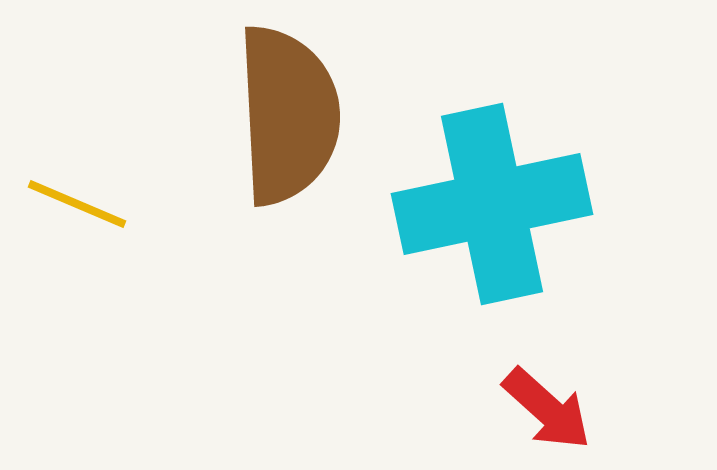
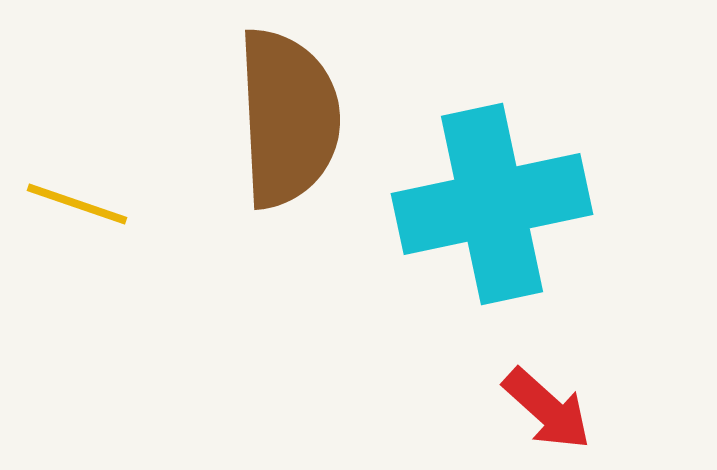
brown semicircle: moved 3 px down
yellow line: rotated 4 degrees counterclockwise
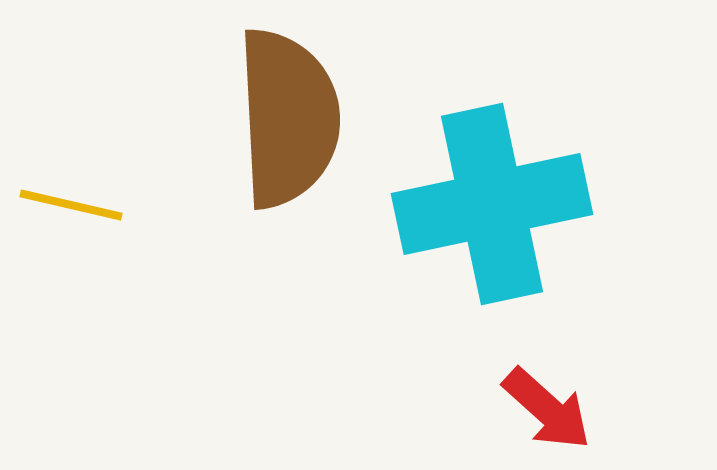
yellow line: moved 6 px left, 1 px down; rotated 6 degrees counterclockwise
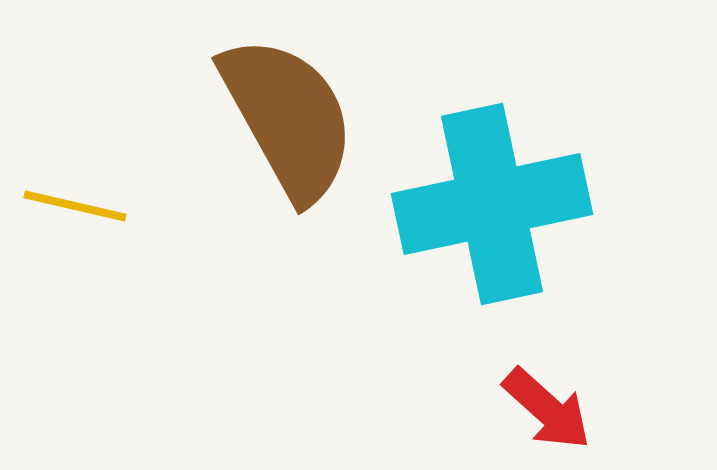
brown semicircle: rotated 26 degrees counterclockwise
yellow line: moved 4 px right, 1 px down
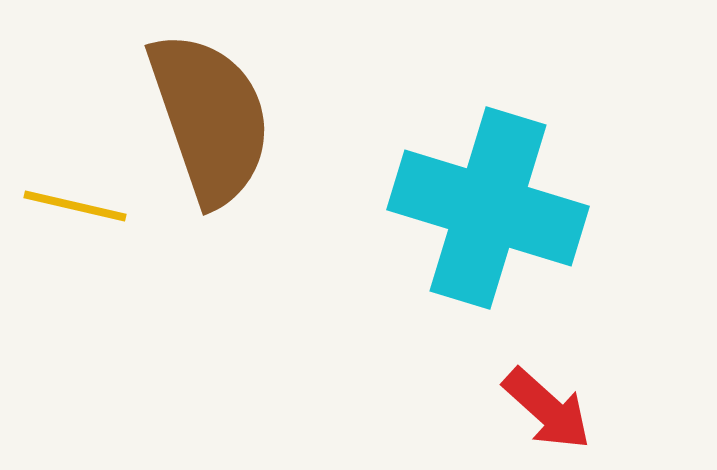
brown semicircle: moved 78 px left; rotated 10 degrees clockwise
cyan cross: moved 4 px left, 4 px down; rotated 29 degrees clockwise
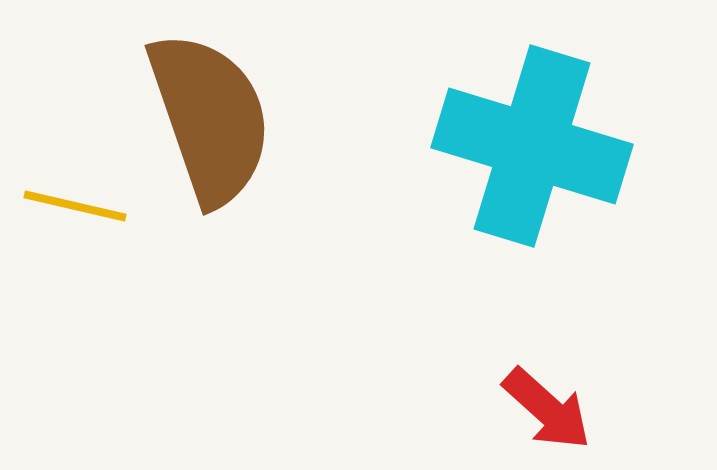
cyan cross: moved 44 px right, 62 px up
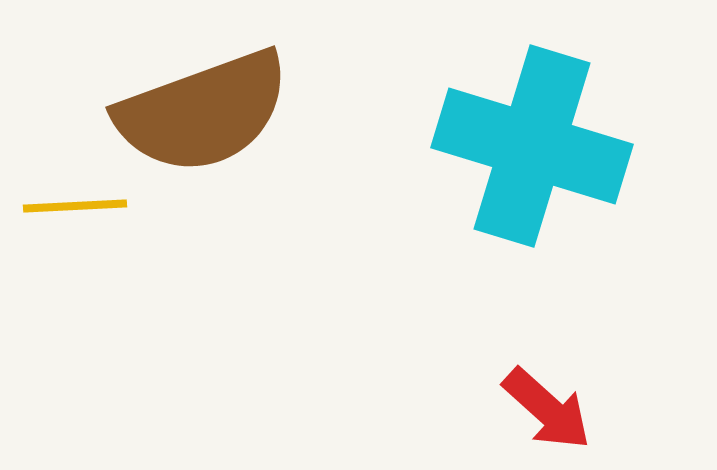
brown semicircle: moved 7 px left, 6 px up; rotated 89 degrees clockwise
yellow line: rotated 16 degrees counterclockwise
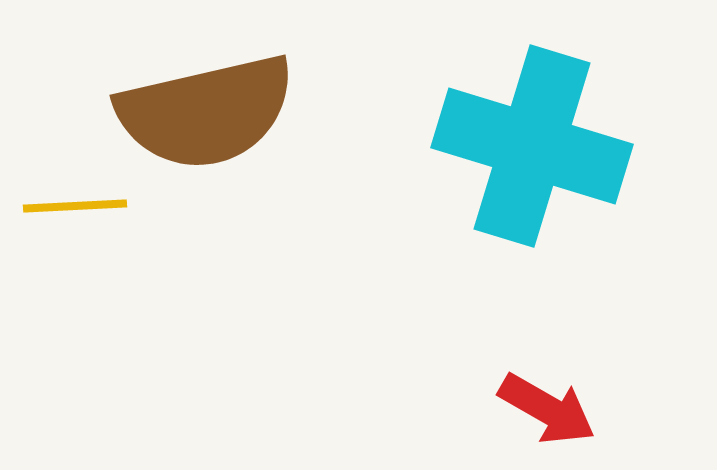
brown semicircle: moved 3 px right; rotated 7 degrees clockwise
red arrow: rotated 12 degrees counterclockwise
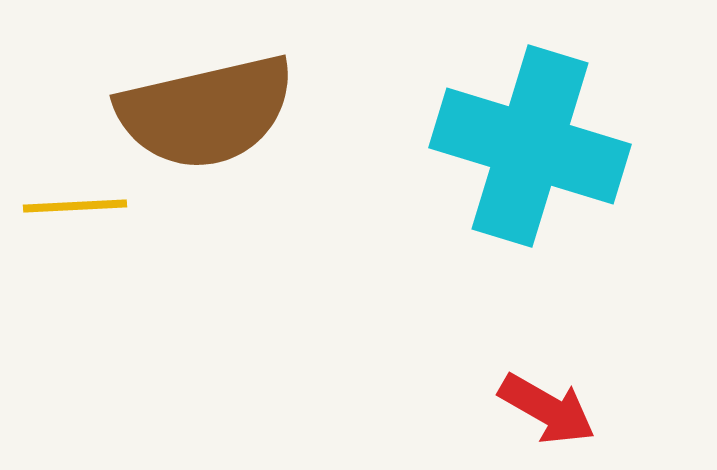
cyan cross: moved 2 px left
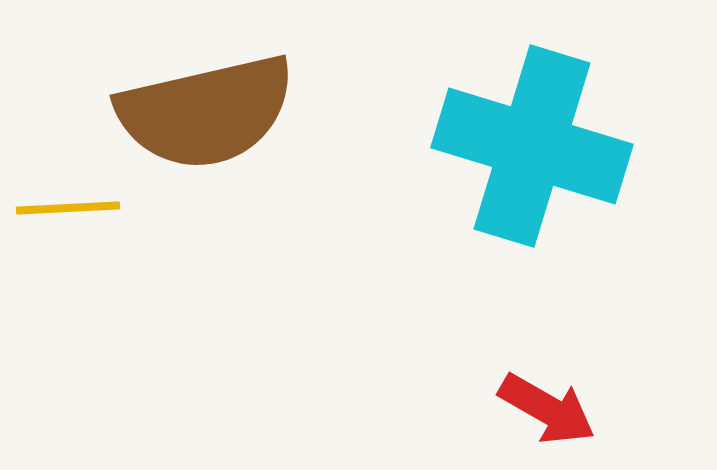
cyan cross: moved 2 px right
yellow line: moved 7 px left, 2 px down
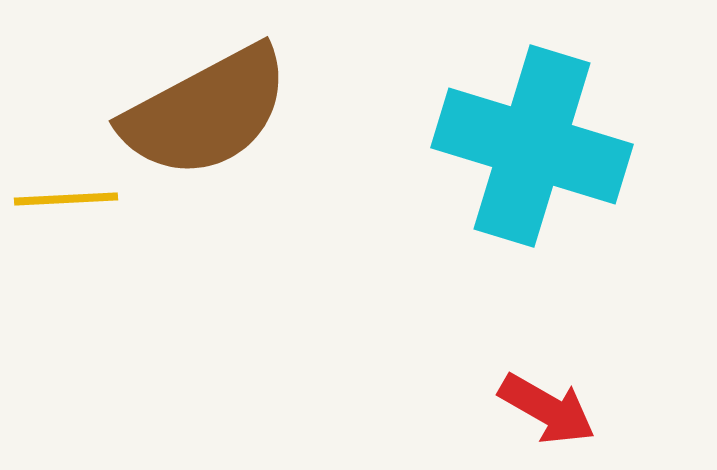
brown semicircle: rotated 15 degrees counterclockwise
yellow line: moved 2 px left, 9 px up
